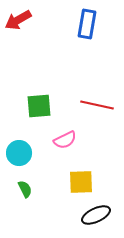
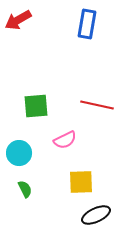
green square: moved 3 px left
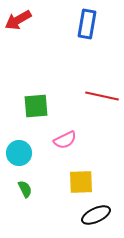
red line: moved 5 px right, 9 px up
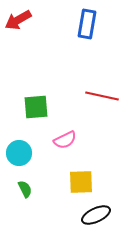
green square: moved 1 px down
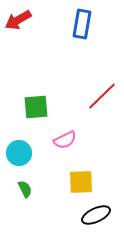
blue rectangle: moved 5 px left
red line: rotated 56 degrees counterclockwise
